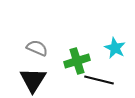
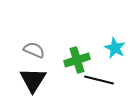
gray semicircle: moved 3 px left, 2 px down
green cross: moved 1 px up
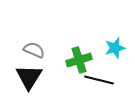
cyan star: rotated 30 degrees clockwise
green cross: moved 2 px right
black triangle: moved 4 px left, 3 px up
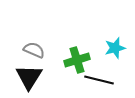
green cross: moved 2 px left
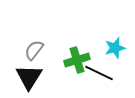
gray semicircle: rotated 75 degrees counterclockwise
black line: moved 7 px up; rotated 12 degrees clockwise
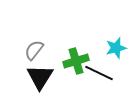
cyan star: moved 1 px right
green cross: moved 1 px left, 1 px down
black triangle: moved 11 px right
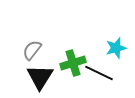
gray semicircle: moved 2 px left
green cross: moved 3 px left, 2 px down
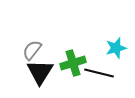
black line: rotated 12 degrees counterclockwise
black triangle: moved 5 px up
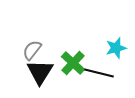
green cross: rotated 30 degrees counterclockwise
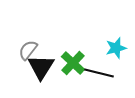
gray semicircle: moved 4 px left
black triangle: moved 1 px right, 5 px up
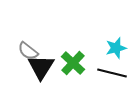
gray semicircle: moved 1 px down; rotated 90 degrees counterclockwise
black line: moved 13 px right
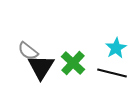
cyan star: rotated 15 degrees counterclockwise
